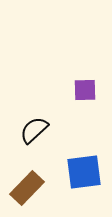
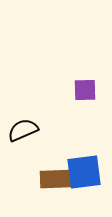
black semicircle: moved 11 px left; rotated 20 degrees clockwise
brown rectangle: moved 30 px right, 9 px up; rotated 44 degrees clockwise
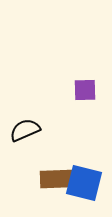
black semicircle: moved 2 px right
blue square: moved 11 px down; rotated 21 degrees clockwise
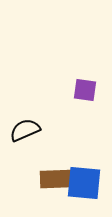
purple square: rotated 10 degrees clockwise
blue square: rotated 9 degrees counterclockwise
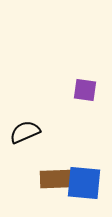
black semicircle: moved 2 px down
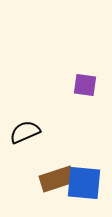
purple square: moved 5 px up
brown rectangle: rotated 16 degrees counterclockwise
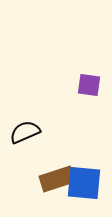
purple square: moved 4 px right
